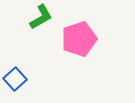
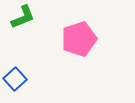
green L-shape: moved 18 px left; rotated 8 degrees clockwise
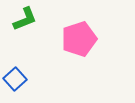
green L-shape: moved 2 px right, 2 px down
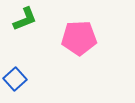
pink pentagon: moved 1 px up; rotated 16 degrees clockwise
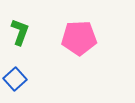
green L-shape: moved 5 px left, 13 px down; rotated 48 degrees counterclockwise
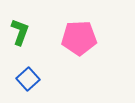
blue square: moved 13 px right
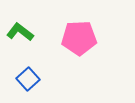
green L-shape: rotated 72 degrees counterclockwise
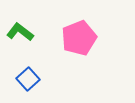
pink pentagon: rotated 20 degrees counterclockwise
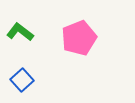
blue square: moved 6 px left, 1 px down
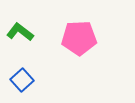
pink pentagon: rotated 20 degrees clockwise
